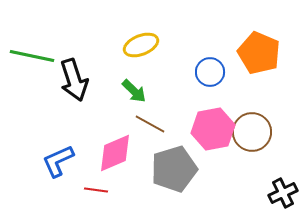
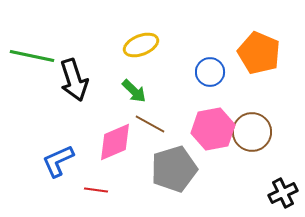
pink diamond: moved 11 px up
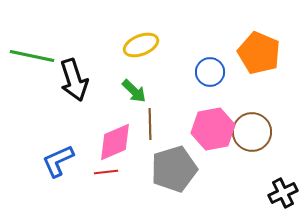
brown line: rotated 60 degrees clockwise
red line: moved 10 px right, 18 px up; rotated 15 degrees counterclockwise
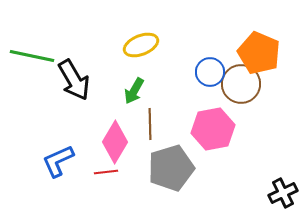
black arrow: rotated 12 degrees counterclockwise
green arrow: rotated 76 degrees clockwise
brown circle: moved 11 px left, 48 px up
pink diamond: rotated 36 degrees counterclockwise
gray pentagon: moved 3 px left, 1 px up
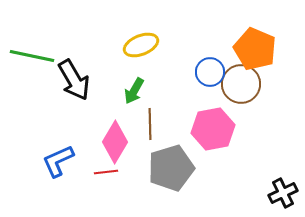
orange pentagon: moved 4 px left, 4 px up
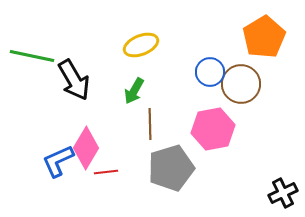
orange pentagon: moved 9 px right, 12 px up; rotated 18 degrees clockwise
pink diamond: moved 29 px left, 6 px down
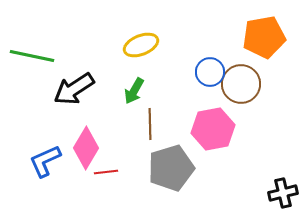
orange pentagon: rotated 21 degrees clockwise
black arrow: moved 9 px down; rotated 87 degrees clockwise
blue L-shape: moved 13 px left
black cross: rotated 12 degrees clockwise
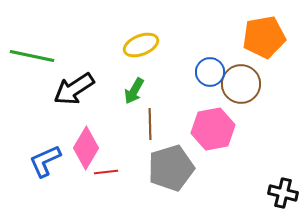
black cross: rotated 28 degrees clockwise
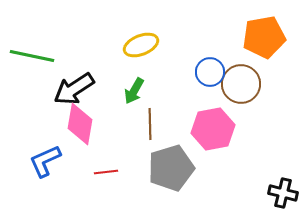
pink diamond: moved 6 px left, 24 px up; rotated 21 degrees counterclockwise
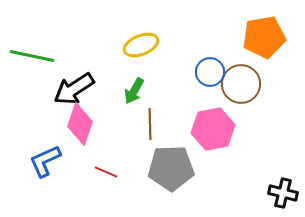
pink diamond: rotated 9 degrees clockwise
gray pentagon: rotated 15 degrees clockwise
red line: rotated 30 degrees clockwise
